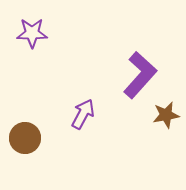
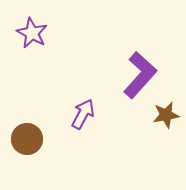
purple star: rotated 28 degrees clockwise
brown circle: moved 2 px right, 1 px down
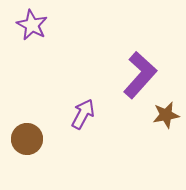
purple star: moved 8 px up
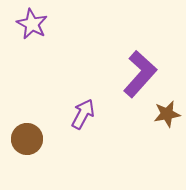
purple star: moved 1 px up
purple L-shape: moved 1 px up
brown star: moved 1 px right, 1 px up
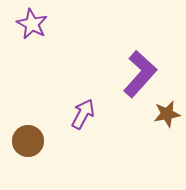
brown circle: moved 1 px right, 2 px down
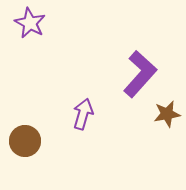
purple star: moved 2 px left, 1 px up
purple arrow: rotated 12 degrees counterclockwise
brown circle: moved 3 px left
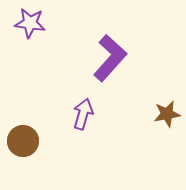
purple star: rotated 20 degrees counterclockwise
purple L-shape: moved 30 px left, 16 px up
brown circle: moved 2 px left
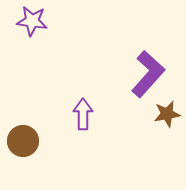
purple star: moved 2 px right, 2 px up
purple L-shape: moved 38 px right, 16 px down
purple arrow: rotated 16 degrees counterclockwise
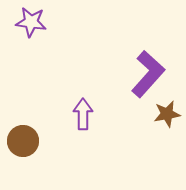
purple star: moved 1 px left, 1 px down
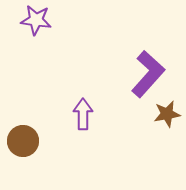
purple star: moved 5 px right, 2 px up
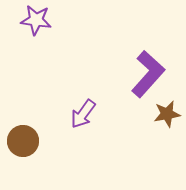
purple arrow: rotated 144 degrees counterclockwise
